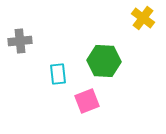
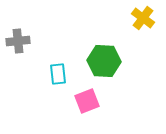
gray cross: moved 2 px left
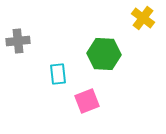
green hexagon: moved 7 px up
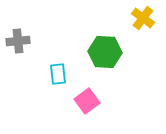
green hexagon: moved 1 px right, 2 px up
pink square: rotated 15 degrees counterclockwise
